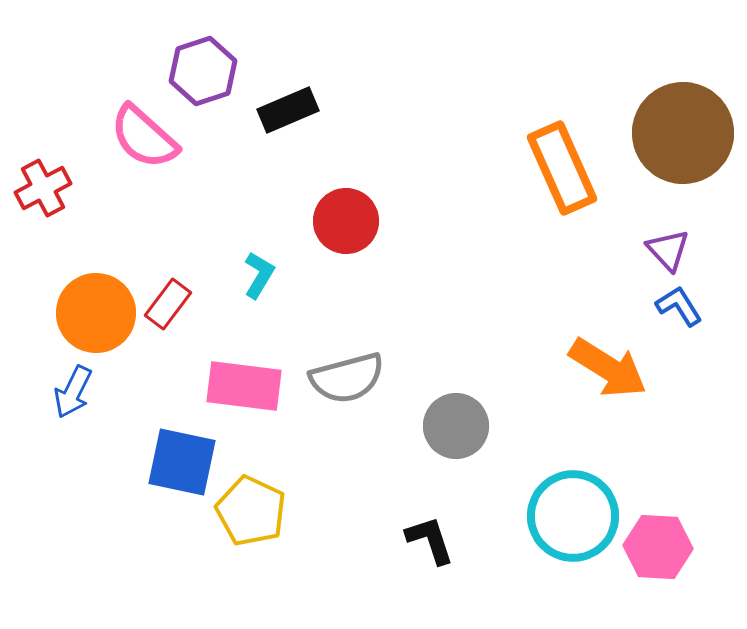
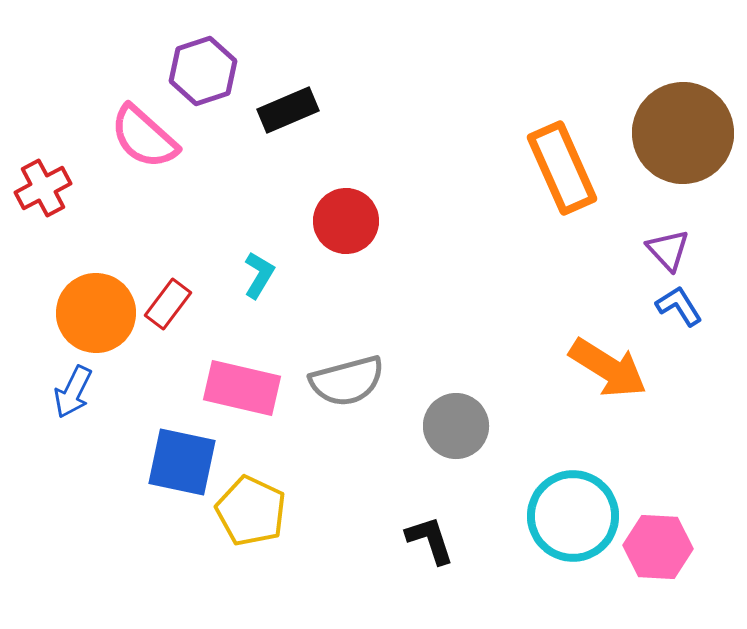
gray semicircle: moved 3 px down
pink rectangle: moved 2 px left, 2 px down; rotated 6 degrees clockwise
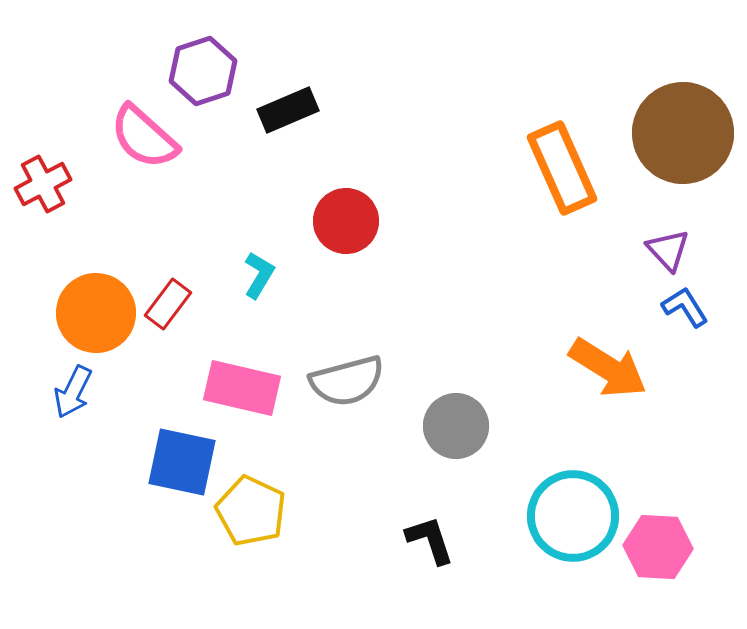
red cross: moved 4 px up
blue L-shape: moved 6 px right, 1 px down
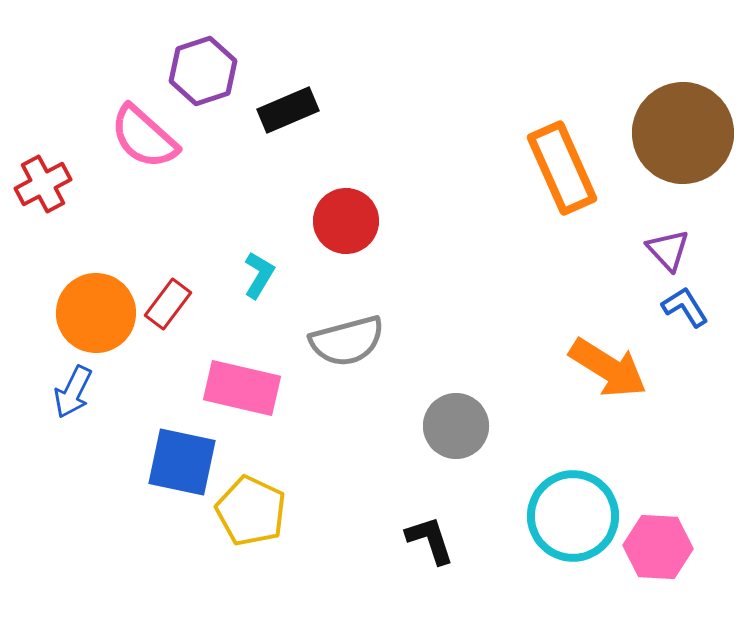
gray semicircle: moved 40 px up
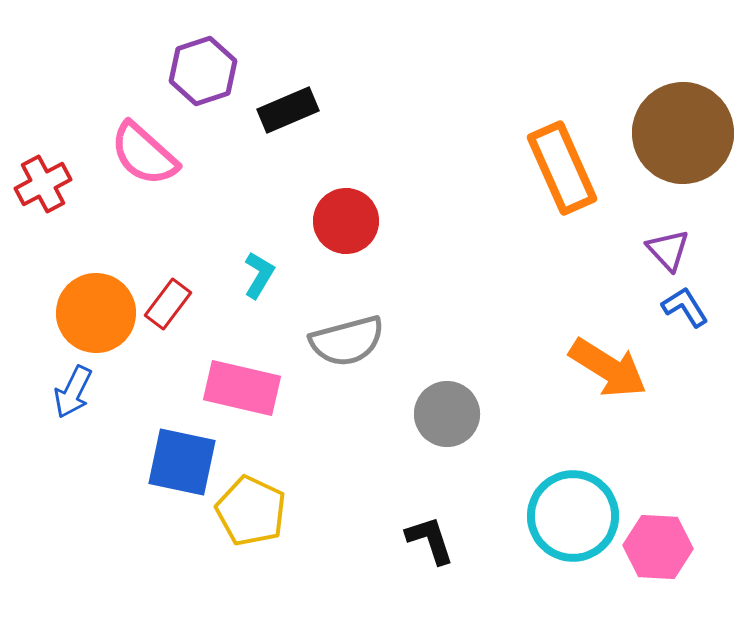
pink semicircle: moved 17 px down
gray circle: moved 9 px left, 12 px up
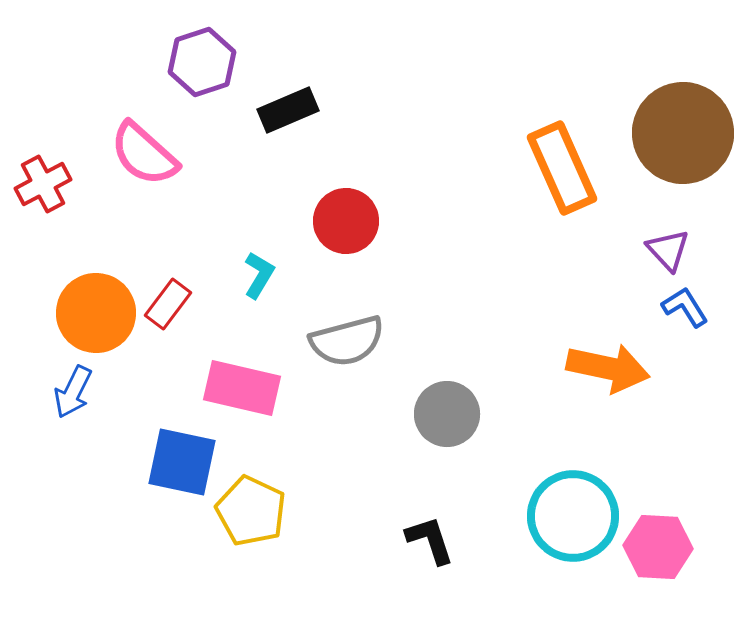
purple hexagon: moved 1 px left, 9 px up
orange arrow: rotated 20 degrees counterclockwise
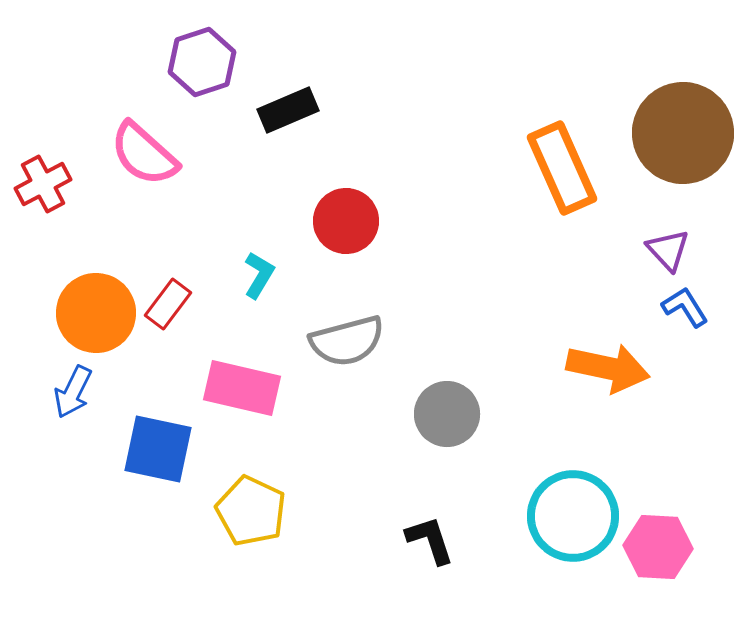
blue square: moved 24 px left, 13 px up
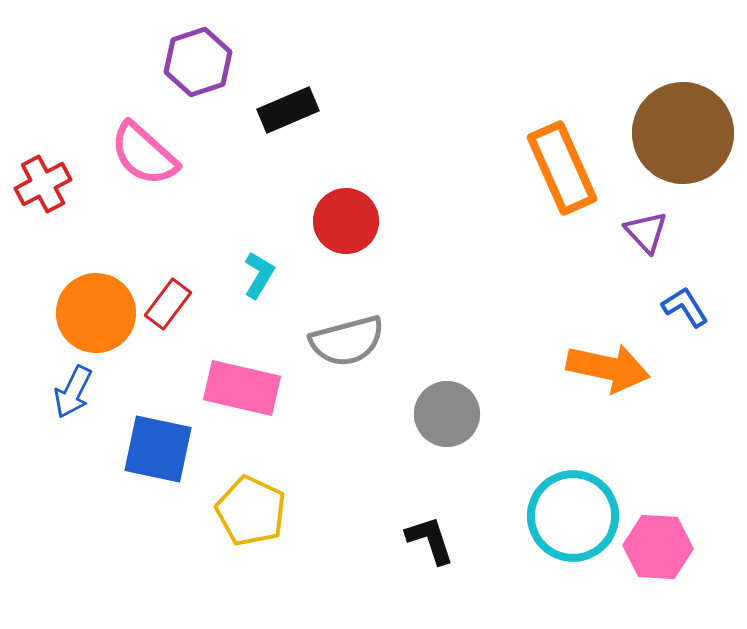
purple hexagon: moved 4 px left
purple triangle: moved 22 px left, 18 px up
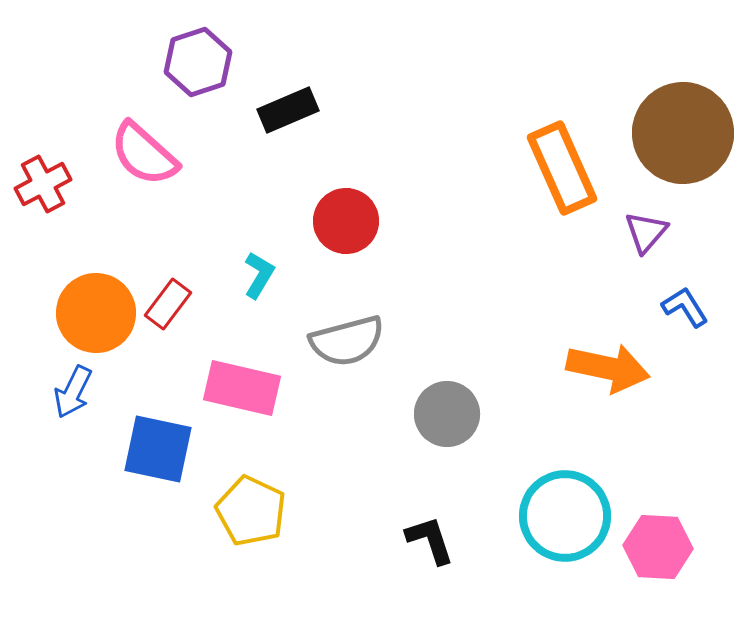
purple triangle: rotated 24 degrees clockwise
cyan circle: moved 8 px left
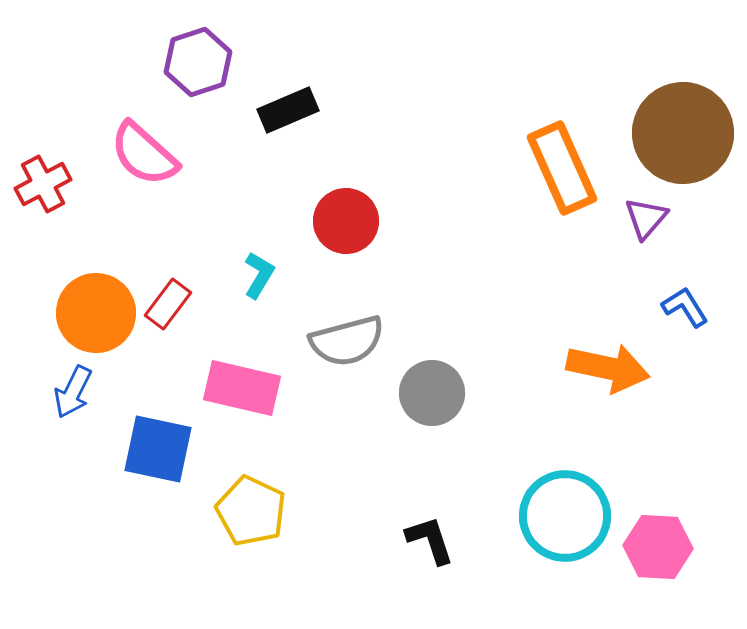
purple triangle: moved 14 px up
gray circle: moved 15 px left, 21 px up
